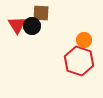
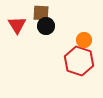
black circle: moved 14 px right
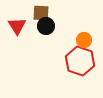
red triangle: moved 1 px down
red hexagon: moved 1 px right
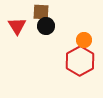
brown square: moved 1 px up
red hexagon: rotated 12 degrees clockwise
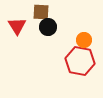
black circle: moved 2 px right, 1 px down
red hexagon: rotated 20 degrees counterclockwise
